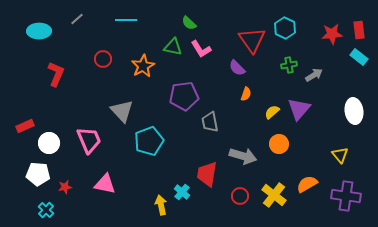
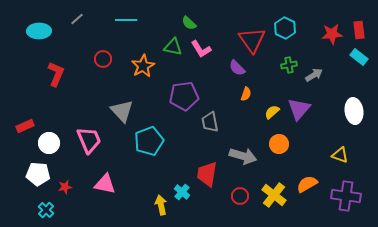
yellow triangle at (340, 155): rotated 30 degrees counterclockwise
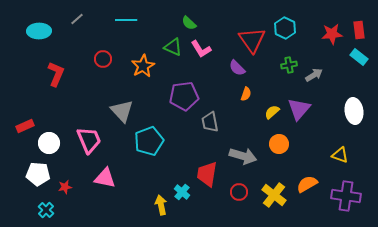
green triangle at (173, 47): rotated 12 degrees clockwise
pink triangle at (105, 184): moved 6 px up
red circle at (240, 196): moved 1 px left, 4 px up
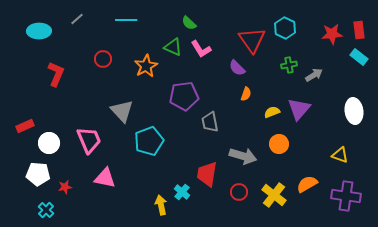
orange star at (143, 66): moved 3 px right
yellow semicircle at (272, 112): rotated 21 degrees clockwise
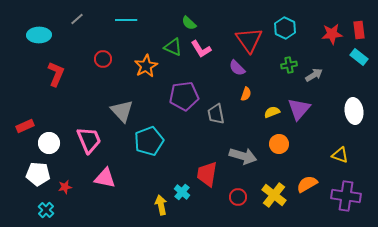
cyan ellipse at (39, 31): moved 4 px down
red triangle at (252, 40): moved 3 px left
gray trapezoid at (210, 122): moved 6 px right, 8 px up
red circle at (239, 192): moved 1 px left, 5 px down
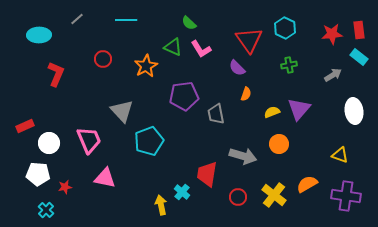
gray arrow at (314, 75): moved 19 px right
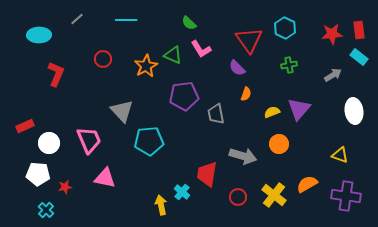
green triangle at (173, 47): moved 8 px down
cyan pentagon at (149, 141): rotated 16 degrees clockwise
